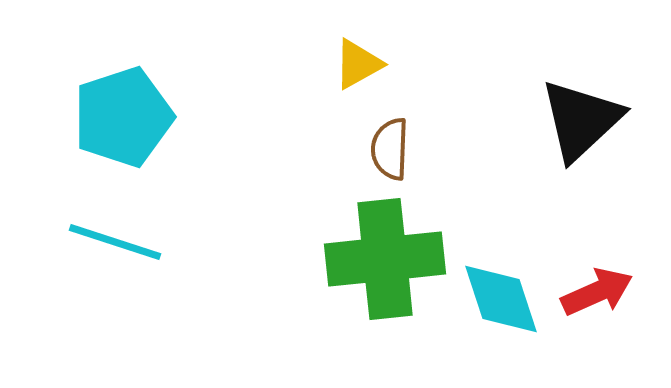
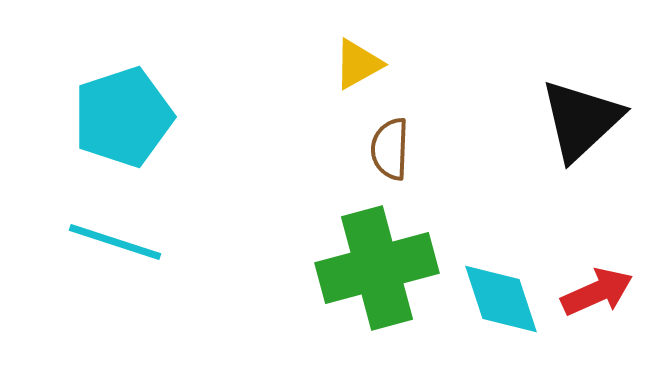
green cross: moved 8 px left, 9 px down; rotated 9 degrees counterclockwise
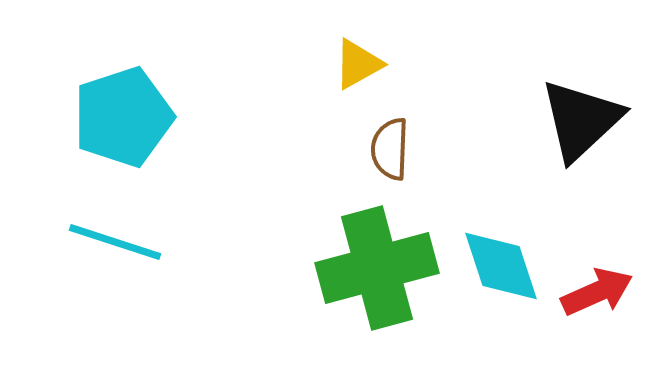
cyan diamond: moved 33 px up
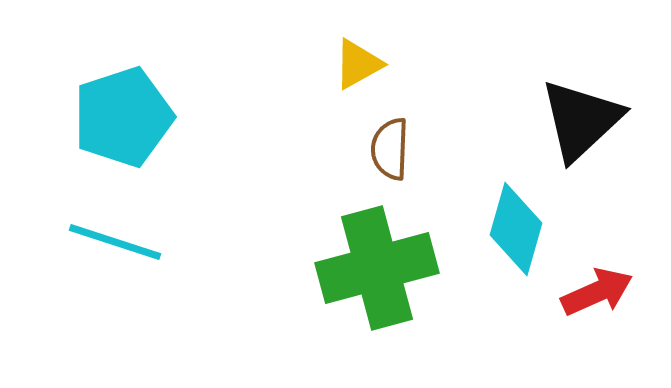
cyan diamond: moved 15 px right, 37 px up; rotated 34 degrees clockwise
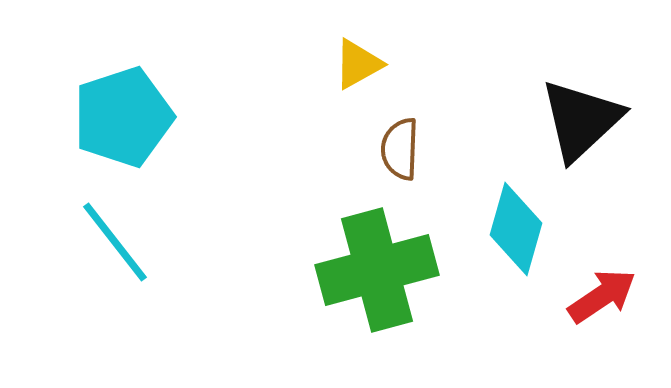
brown semicircle: moved 10 px right
cyan line: rotated 34 degrees clockwise
green cross: moved 2 px down
red arrow: moved 5 px right, 4 px down; rotated 10 degrees counterclockwise
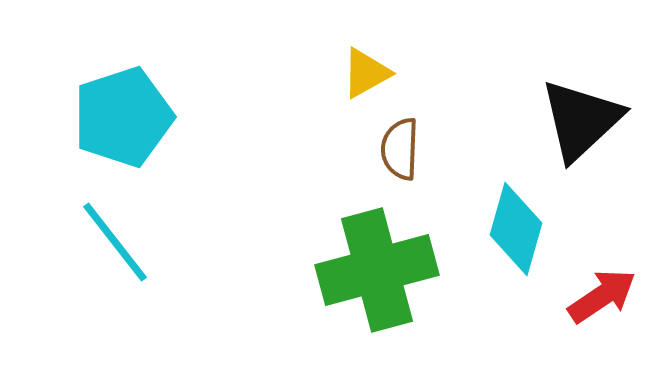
yellow triangle: moved 8 px right, 9 px down
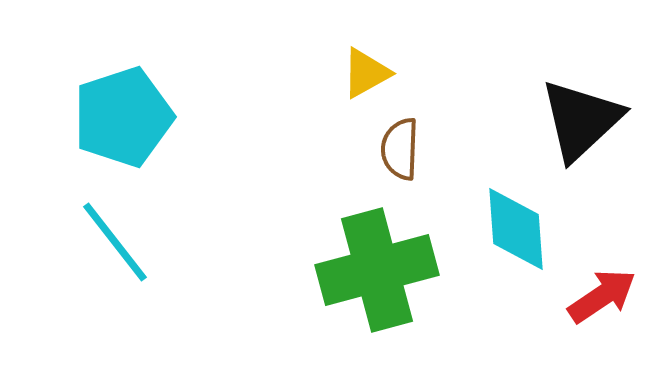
cyan diamond: rotated 20 degrees counterclockwise
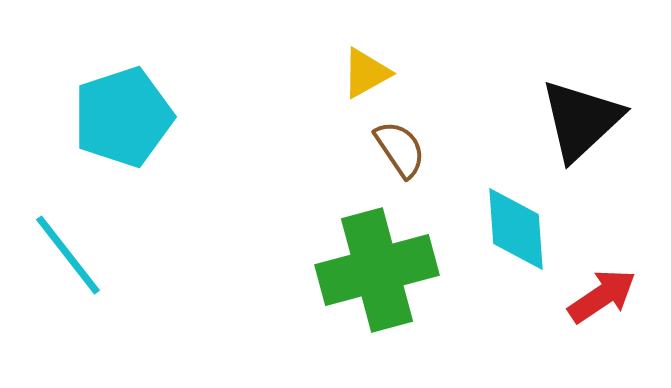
brown semicircle: rotated 144 degrees clockwise
cyan line: moved 47 px left, 13 px down
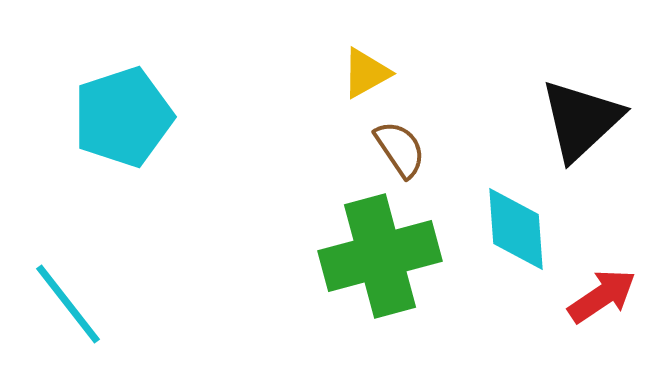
cyan line: moved 49 px down
green cross: moved 3 px right, 14 px up
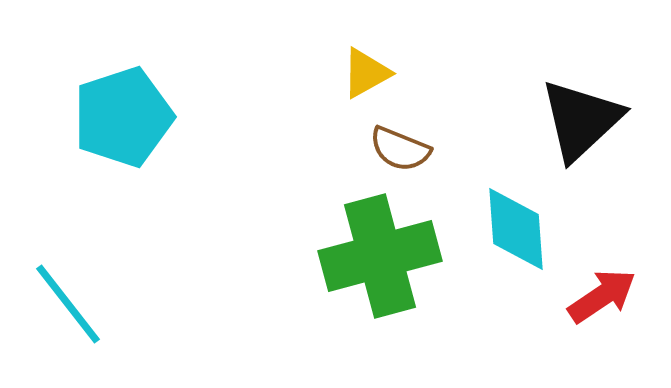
brown semicircle: rotated 146 degrees clockwise
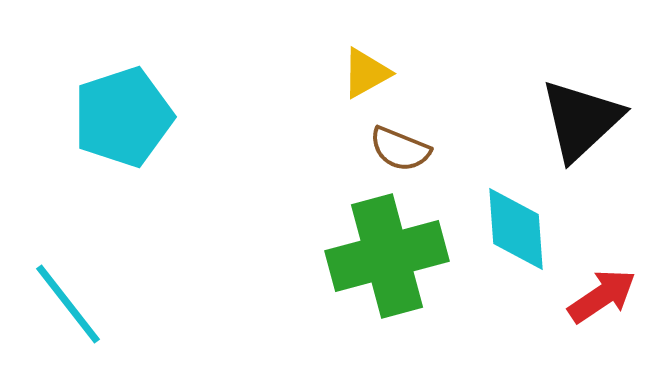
green cross: moved 7 px right
